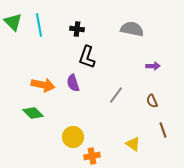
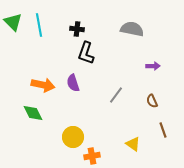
black L-shape: moved 1 px left, 4 px up
green diamond: rotated 20 degrees clockwise
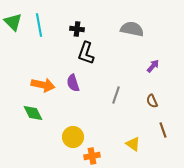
purple arrow: rotated 48 degrees counterclockwise
gray line: rotated 18 degrees counterclockwise
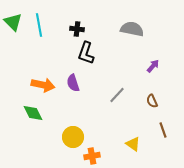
gray line: moved 1 px right; rotated 24 degrees clockwise
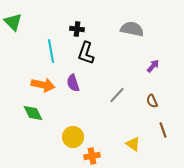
cyan line: moved 12 px right, 26 px down
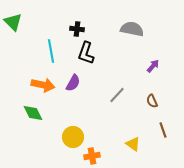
purple semicircle: rotated 132 degrees counterclockwise
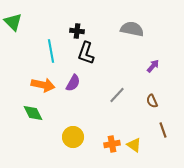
black cross: moved 2 px down
yellow triangle: moved 1 px right, 1 px down
orange cross: moved 20 px right, 12 px up
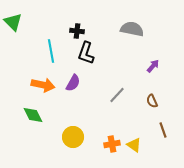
green diamond: moved 2 px down
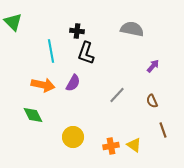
orange cross: moved 1 px left, 2 px down
